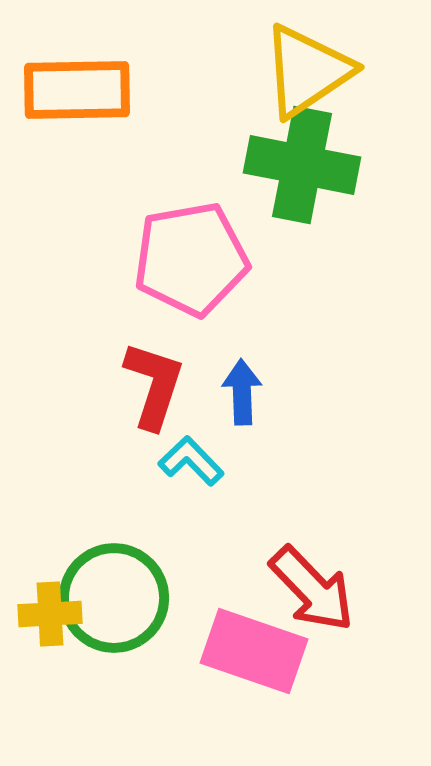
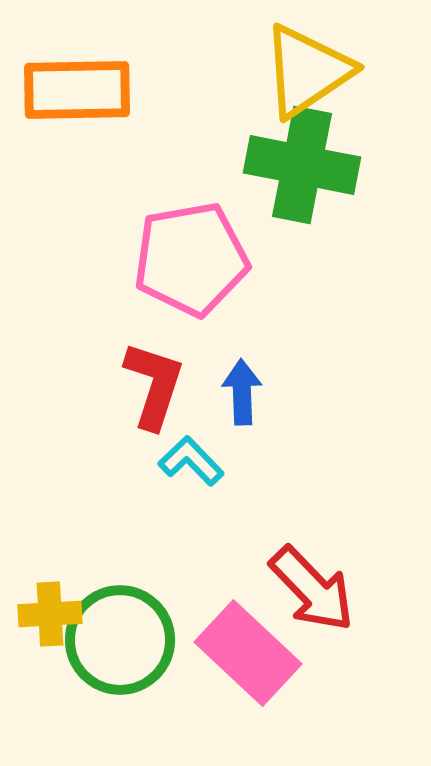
green circle: moved 6 px right, 42 px down
pink rectangle: moved 6 px left, 2 px down; rotated 24 degrees clockwise
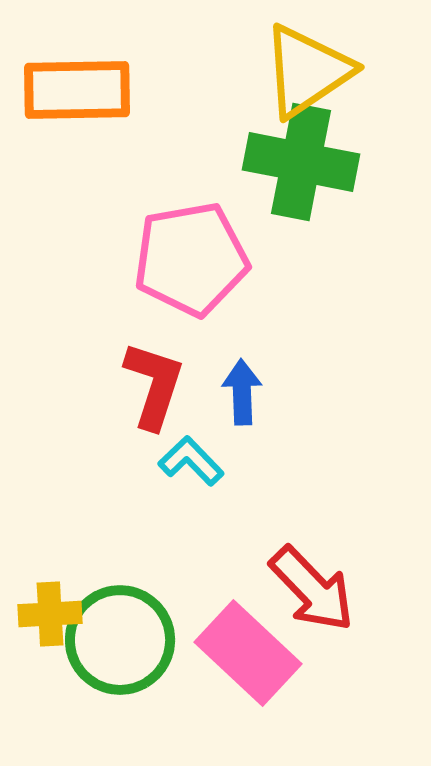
green cross: moved 1 px left, 3 px up
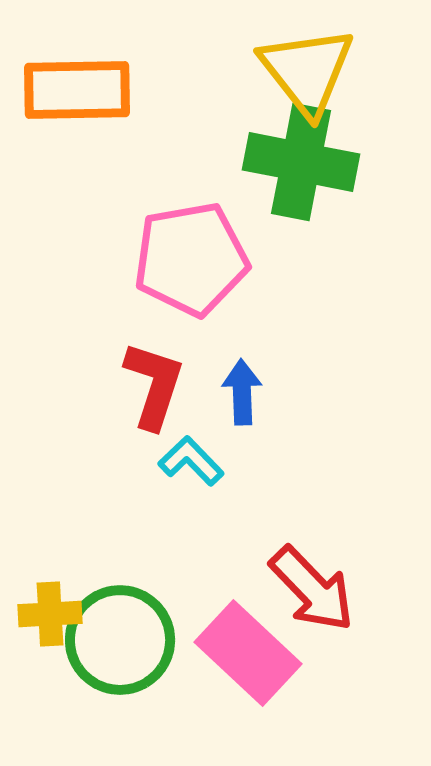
yellow triangle: rotated 34 degrees counterclockwise
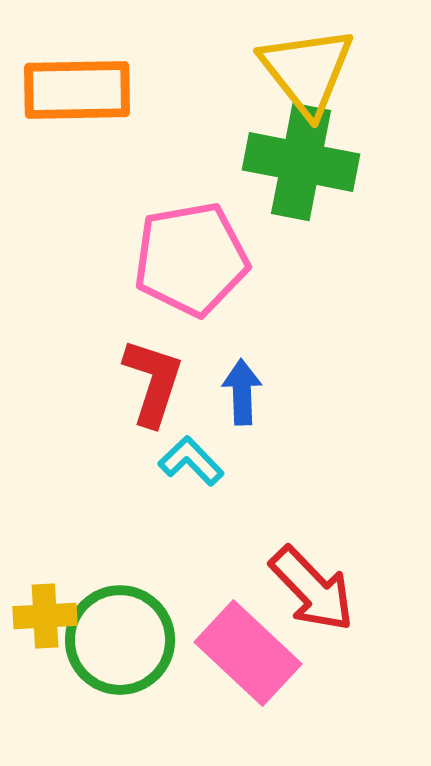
red L-shape: moved 1 px left, 3 px up
yellow cross: moved 5 px left, 2 px down
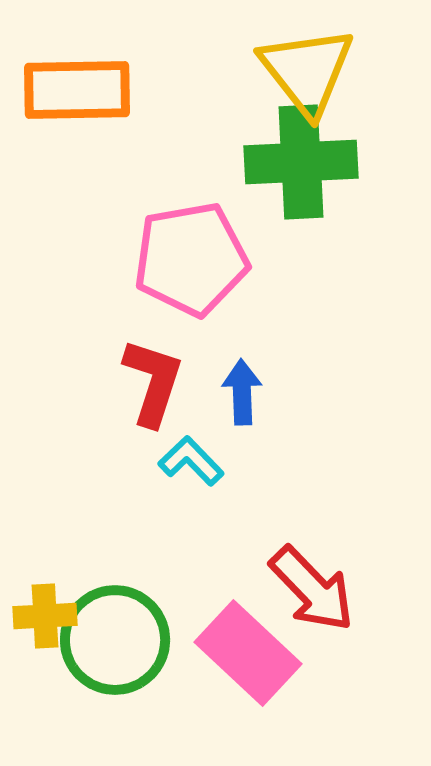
green cross: rotated 14 degrees counterclockwise
green circle: moved 5 px left
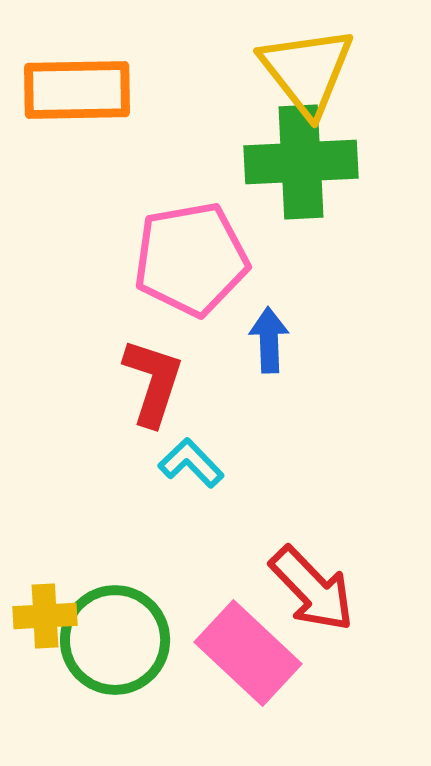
blue arrow: moved 27 px right, 52 px up
cyan L-shape: moved 2 px down
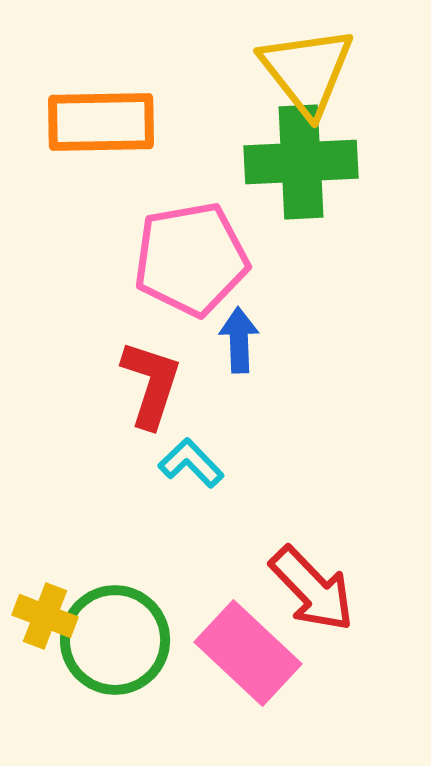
orange rectangle: moved 24 px right, 32 px down
blue arrow: moved 30 px left
red L-shape: moved 2 px left, 2 px down
yellow cross: rotated 24 degrees clockwise
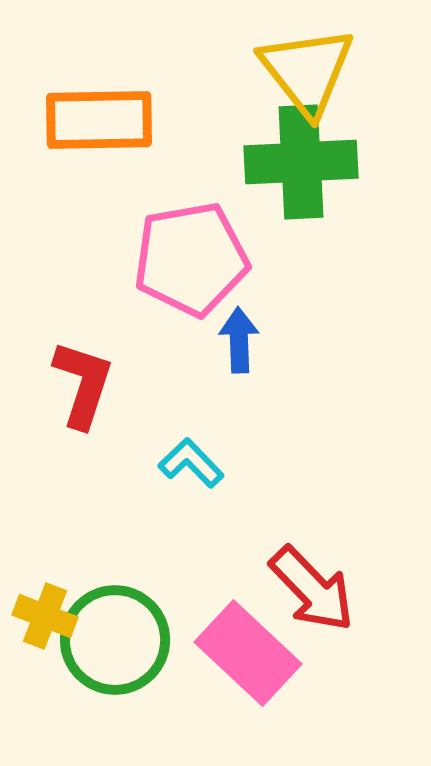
orange rectangle: moved 2 px left, 2 px up
red L-shape: moved 68 px left
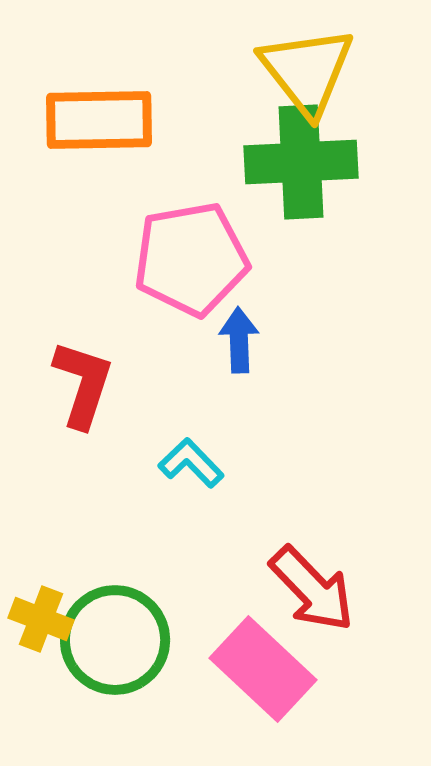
yellow cross: moved 4 px left, 3 px down
pink rectangle: moved 15 px right, 16 px down
